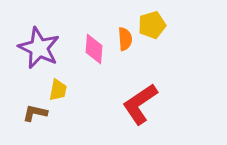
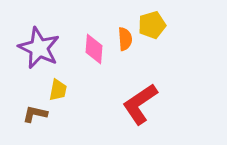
brown L-shape: moved 1 px down
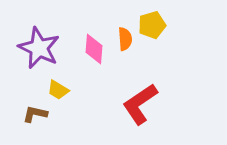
yellow trapezoid: rotated 110 degrees clockwise
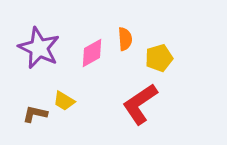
yellow pentagon: moved 7 px right, 33 px down
pink diamond: moved 2 px left, 4 px down; rotated 56 degrees clockwise
yellow trapezoid: moved 6 px right, 11 px down
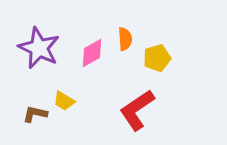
yellow pentagon: moved 2 px left
red L-shape: moved 3 px left, 6 px down
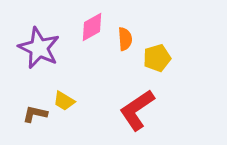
pink diamond: moved 26 px up
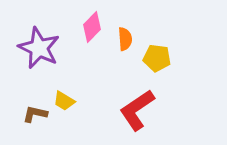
pink diamond: rotated 16 degrees counterclockwise
yellow pentagon: rotated 24 degrees clockwise
